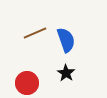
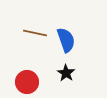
brown line: rotated 35 degrees clockwise
red circle: moved 1 px up
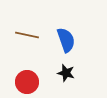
brown line: moved 8 px left, 2 px down
black star: rotated 18 degrees counterclockwise
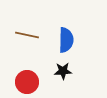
blue semicircle: rotated 20 degrees clockwise
black star: moved 3 px left, 2 px up; rotated 18 degrees counterclockwise
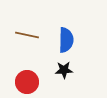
black star: moved 1 px right, 1 px up
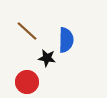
brown line: moved 4 px up; rotated 30 degrees clockwise
black star: moved 17 px left, 12 px up; rotated 12 degrees clockwise
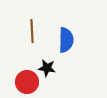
brown line: moved 5 px right; rotated 45 degrees clockwise
black star: moved 10 px down
